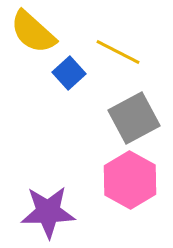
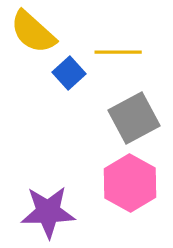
yellow line: rotated 27 degrees counterclockwise
pink hexagon: moved 3 px down
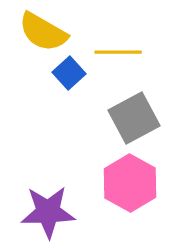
yellow semicircle: moved 10 px right; rotated 12 degrees counterclockwise
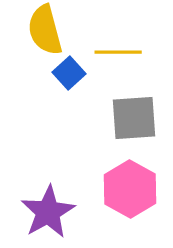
yellow semicircle: moved 2 px right, 2 px up; rotated 45 degrees clockwise
gray square: rotated 24 degrees clockwise
pink hexagon: moved 6 px down
purple star: rotated 28 degrees counterclockwise
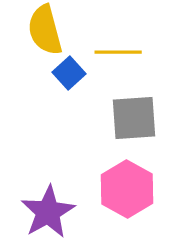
pink hexagon: moved 3 px left
